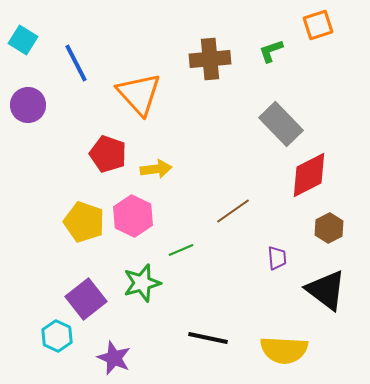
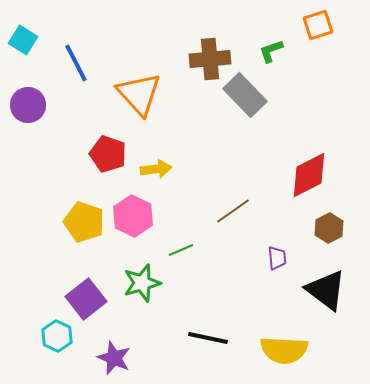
gray rectangle: moved 36 px left, 29 px up
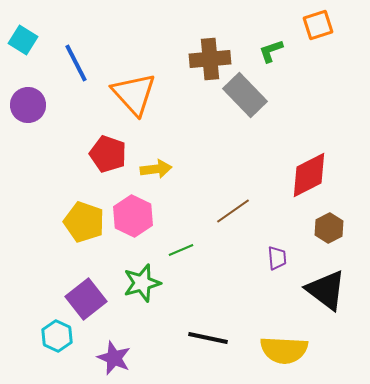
orange triangle: moved 5 px left
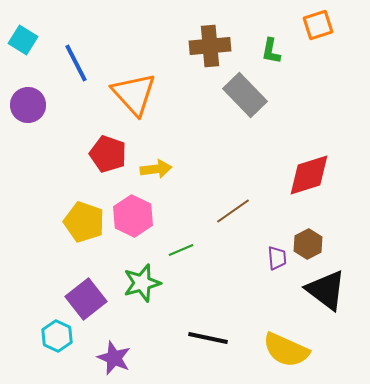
green L-shape: rotated 60 degrees counterclockwise
brown cross: moved 13 px up
red diamond: rotated 9 degrees clockwise
brown hexagon: moved 21 px left, 16 px down
yellow semicircle: moved 2 px right; rotated 21 degrees clockwise
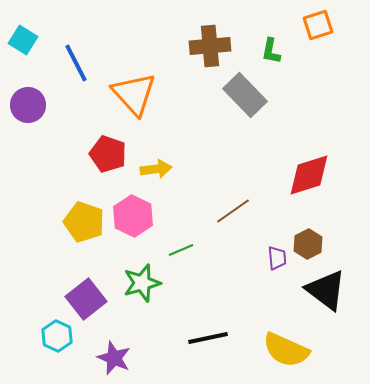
black line: rotated 24 degrees counterclockwise
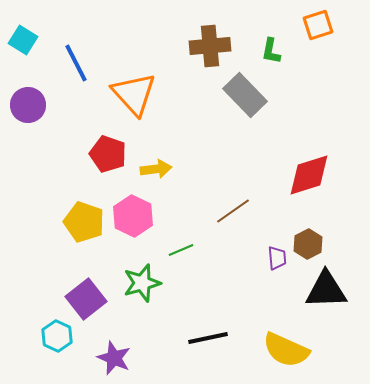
black triangle: rotated 39 degrees counterclockwise
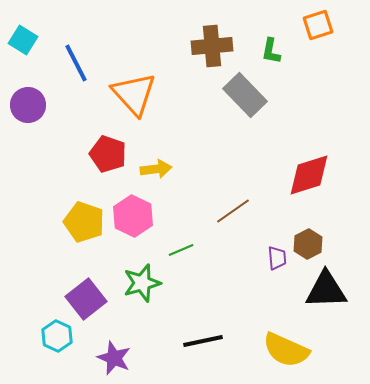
brown cross: moved 2 px right
black line: moved 5 px left, 3 px down
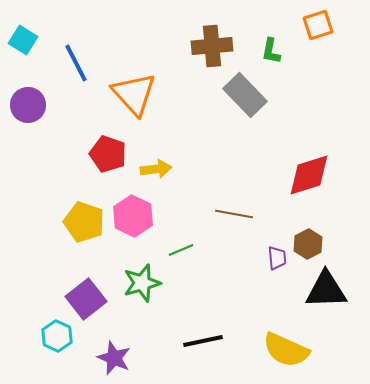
brown line: moved 1 px right, 3 px down; rotated 45 degrees clockwise
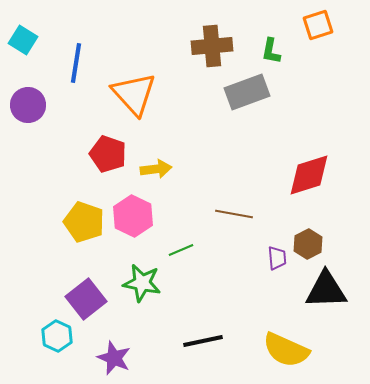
blue line: rotated 36 degrees clockwise
gray rectangle: moved 2 px right, 3 px up; rotated 66 degrees counterclockwise
green star: rotated 27 degrees clockwise
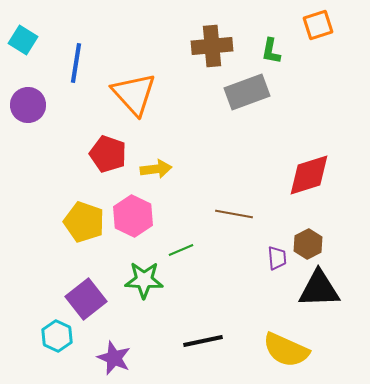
green star: moved 2 px right, 3 px up; rotated 9 degrees counterclockwise
black triangle: moved 7 px left, 1 px up
